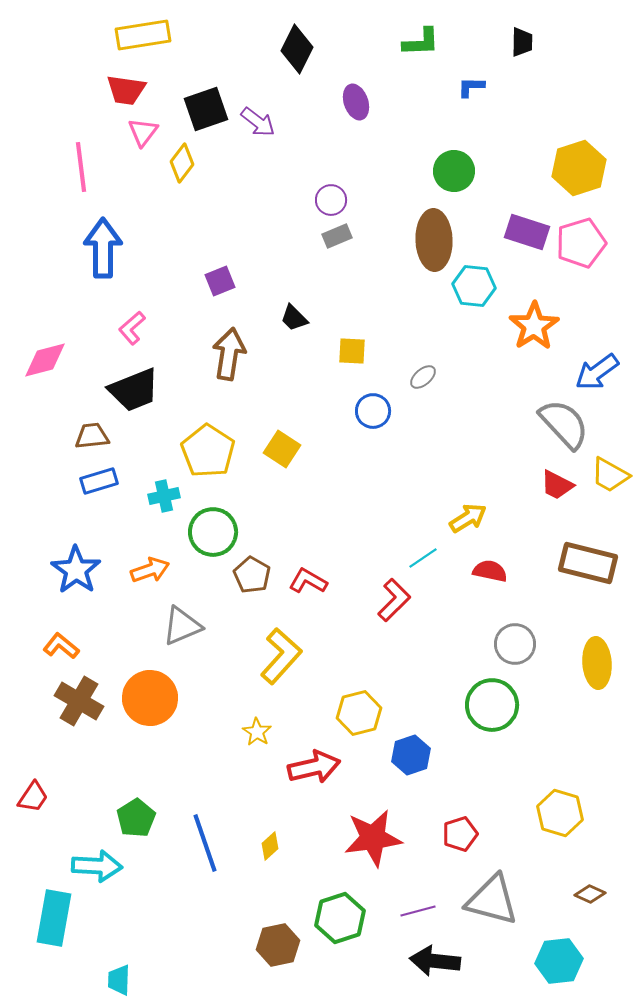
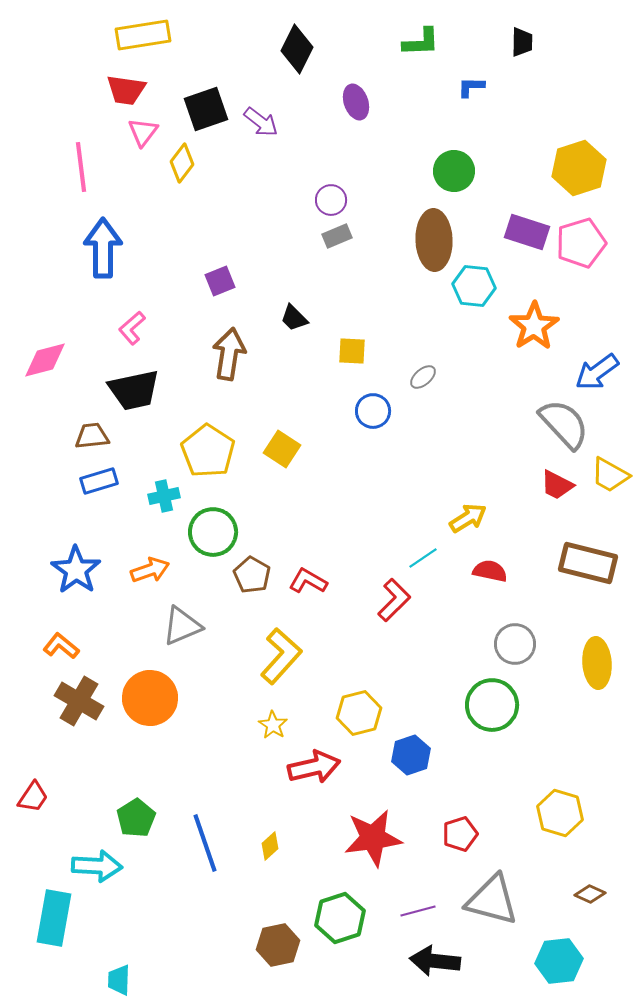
purple arrow at (258, 122): moved 3 px right
black trapezoid at (134, 390): rotated 10 degrees clockwise
yellow star at (257, 732): moved 16 px right, 7 px up
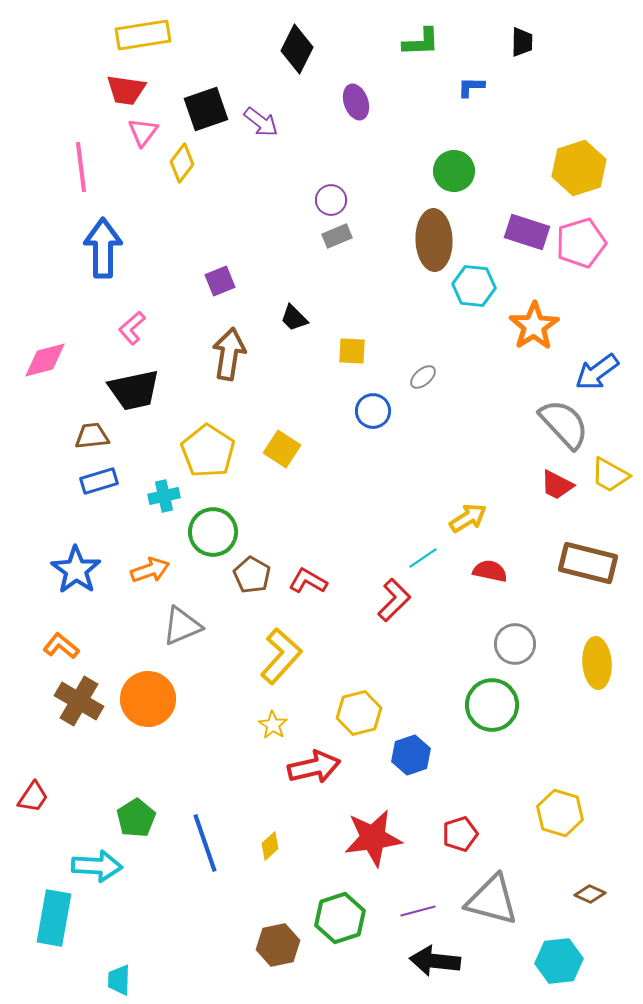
orange circle at (150, 698): moved 2 px left, 1 px down
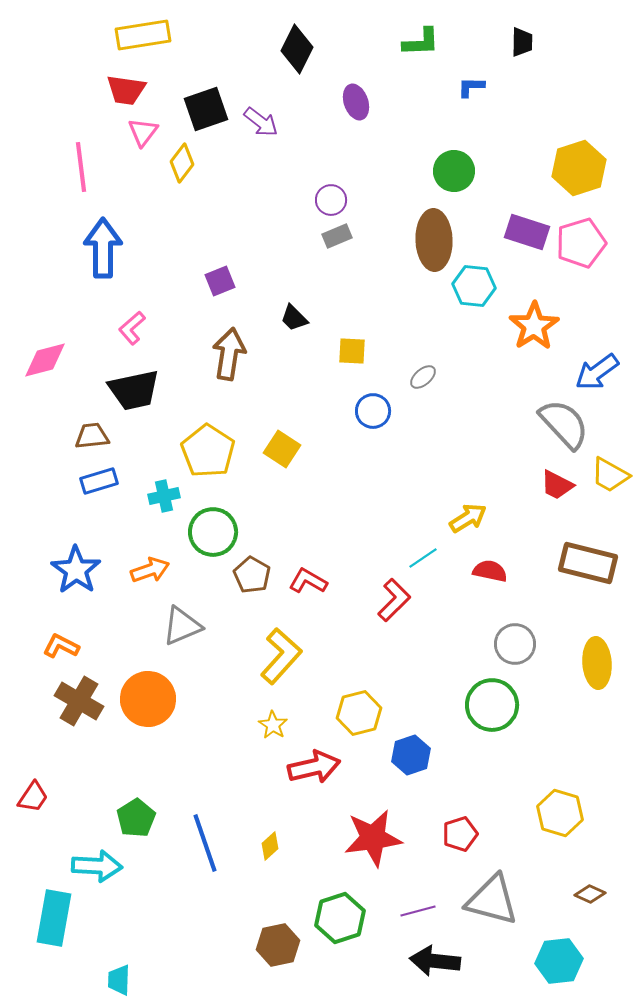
orange L-shape at (61, 646): rotated 12 degrees counterclockwise
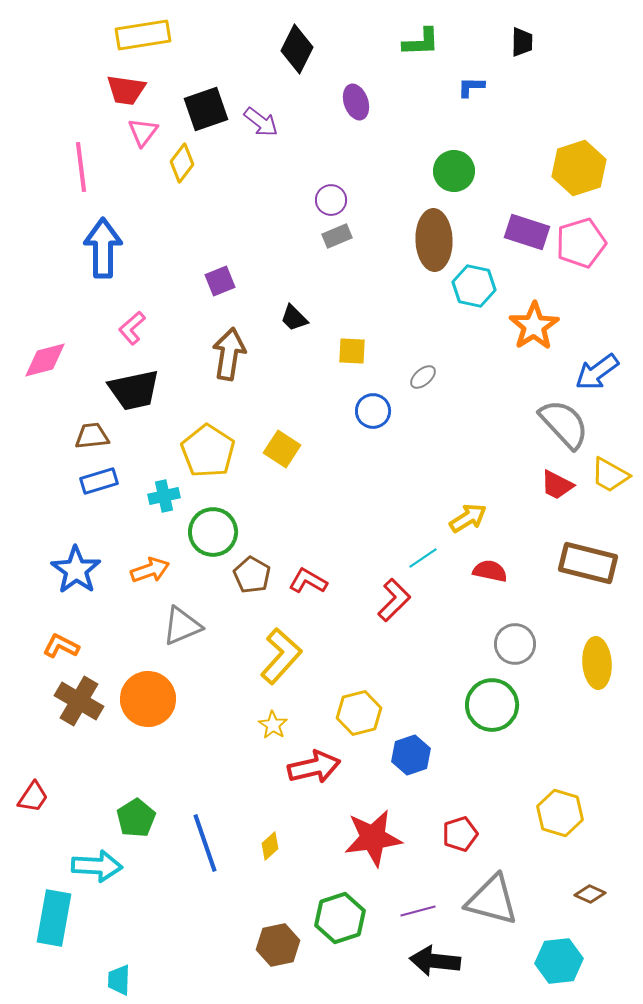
cyan hexagon at (474, 286): rotated 6 degrees clockwise
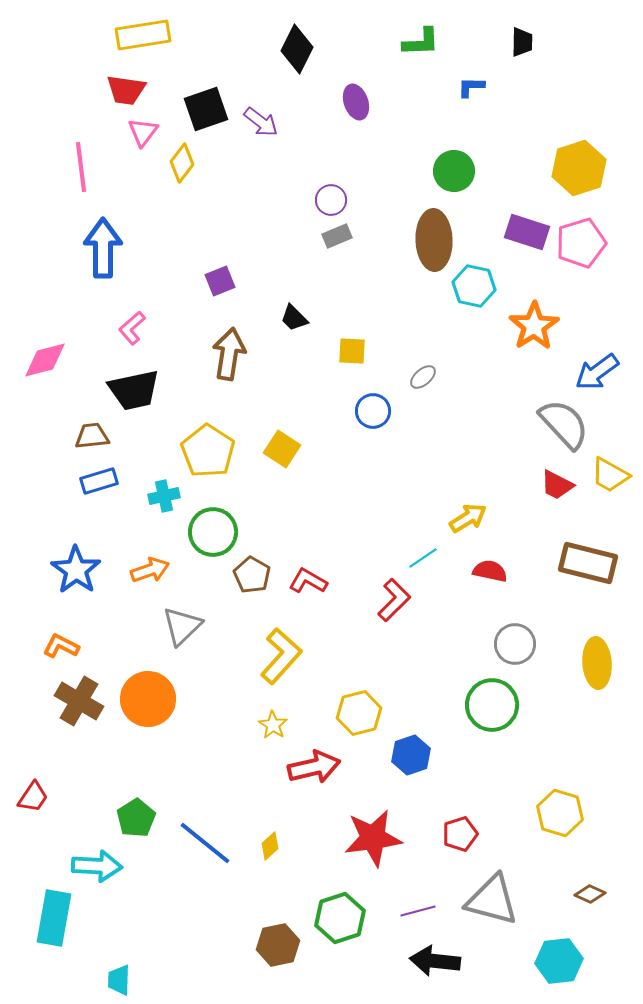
gray triangle at (182, 626): rotated 21 degrees counterclockwise
blue line at (205, 843): rotated 32 degrees counterclockwise
